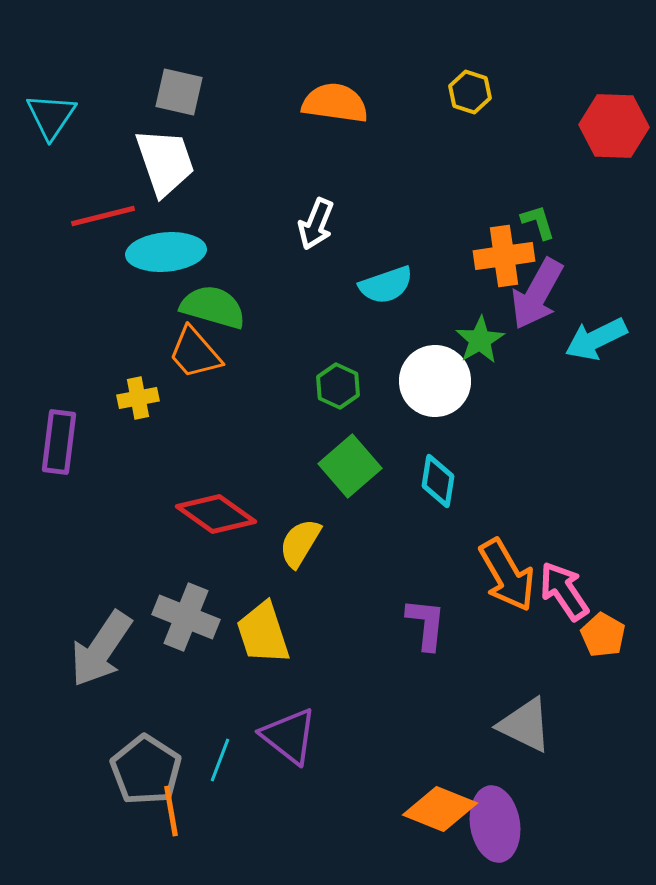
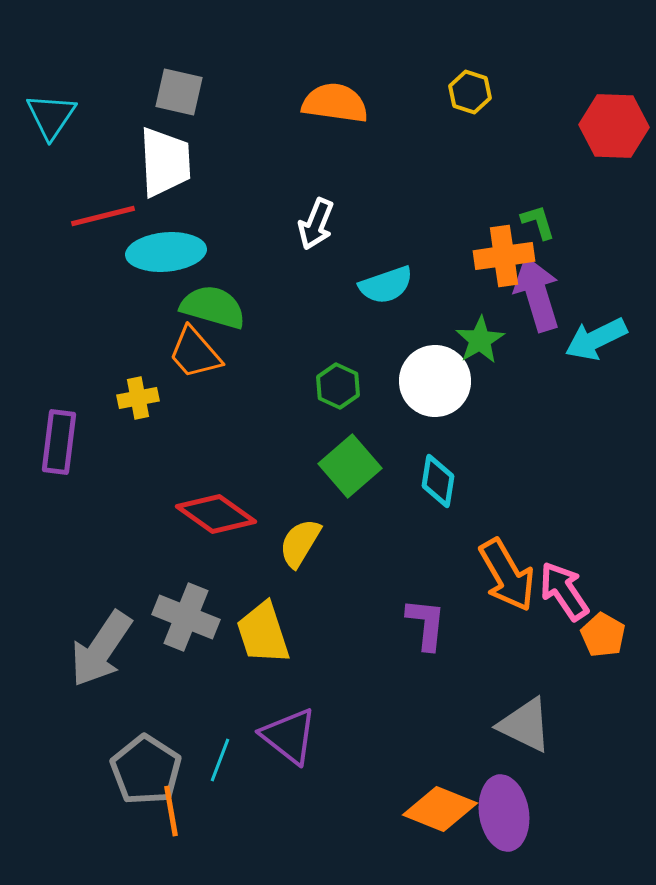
white trapezoid: rotated 16 degrees clockwise
purple arrow: rotated 134 degrees clockwise
purple ellipse: moved 9 px right, 11 px up
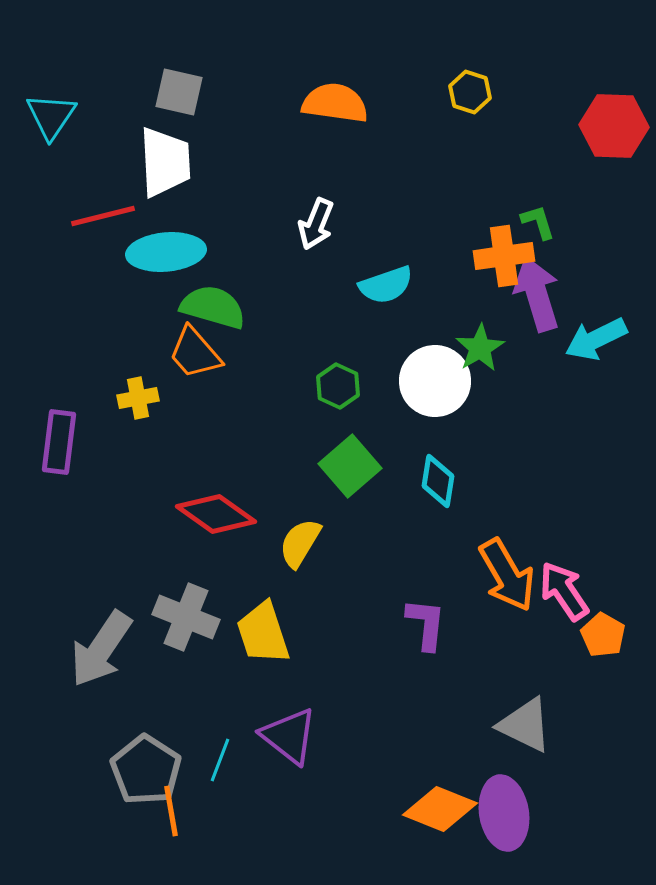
green star: moved 8 px down
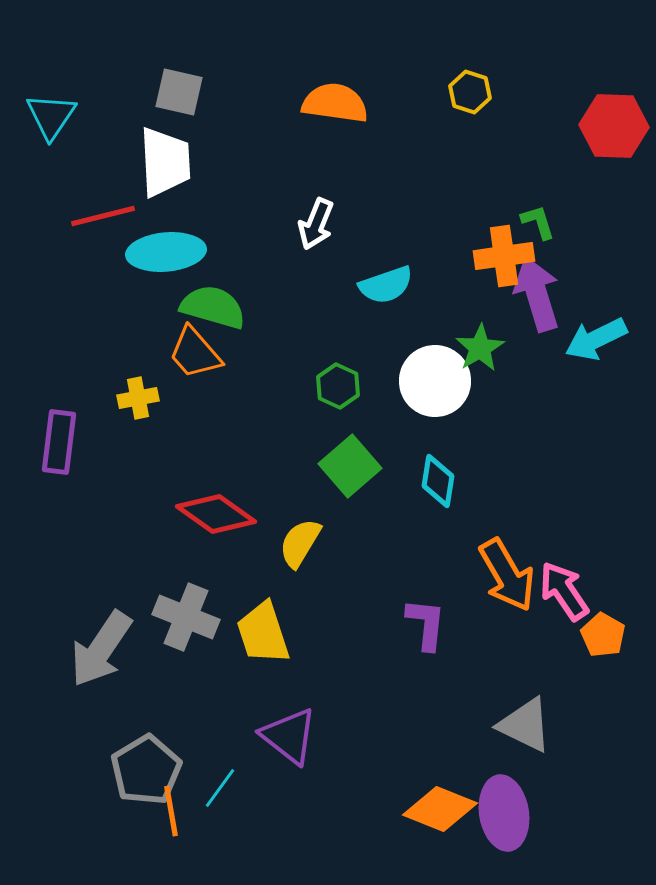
cyan line: moved 28 px down; rotated 15 degrees clockwise
gray pentagon: rotated 8 degrees clockwise
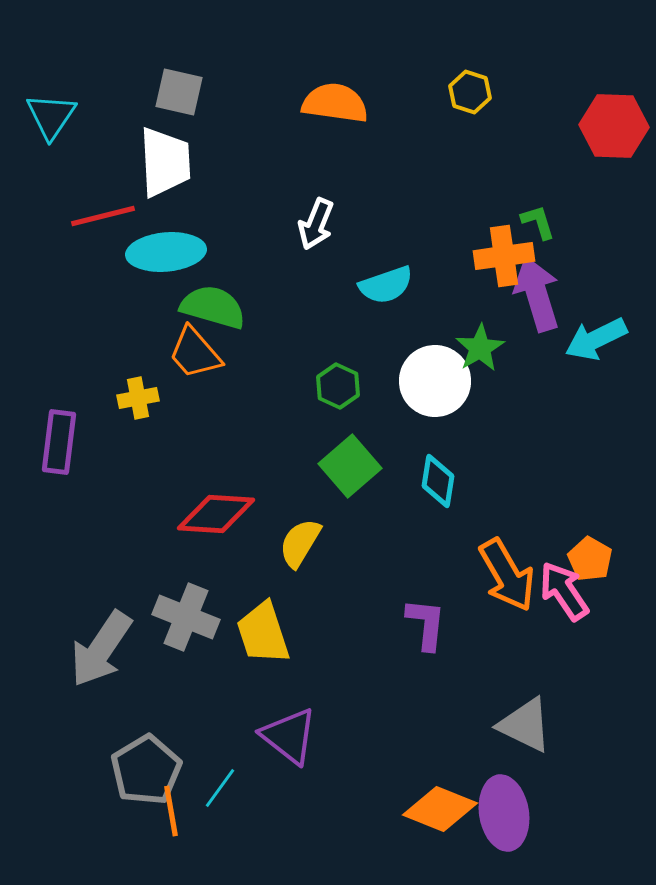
red diamond: rotated 32 degrees counterclockwise
orange pentagon: moved 13 px left, 76 px up
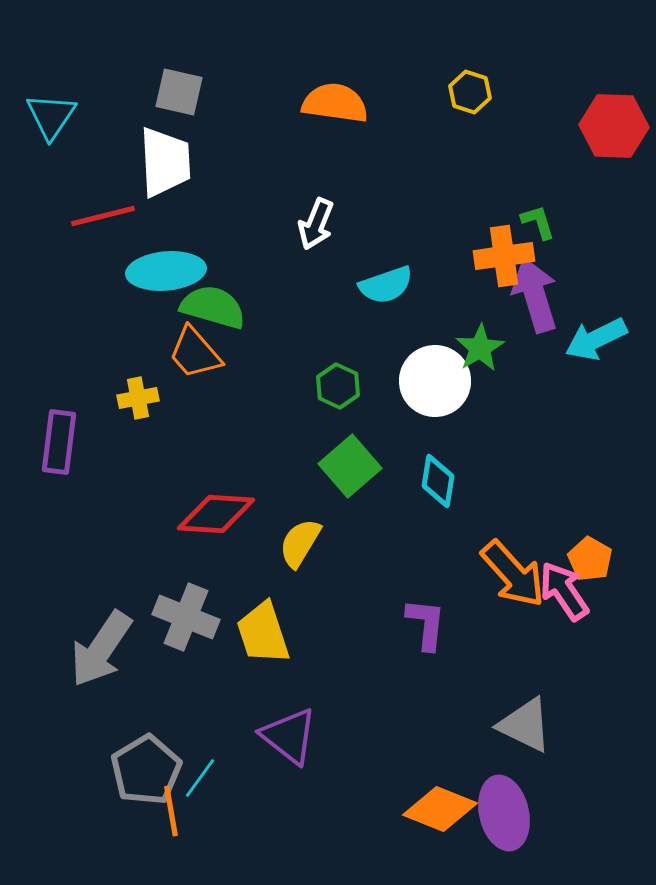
cyan ellipse: moved 19 px down
purple arrow: moved 2 px left, 1 px down
orange arrow: moved 6 px right, 1 px up; rotated 12 degrees counterclockwise
cyan line: moved 20 px left, 10 px up
purple ellipse: rotated 4 degrees counterclockwise
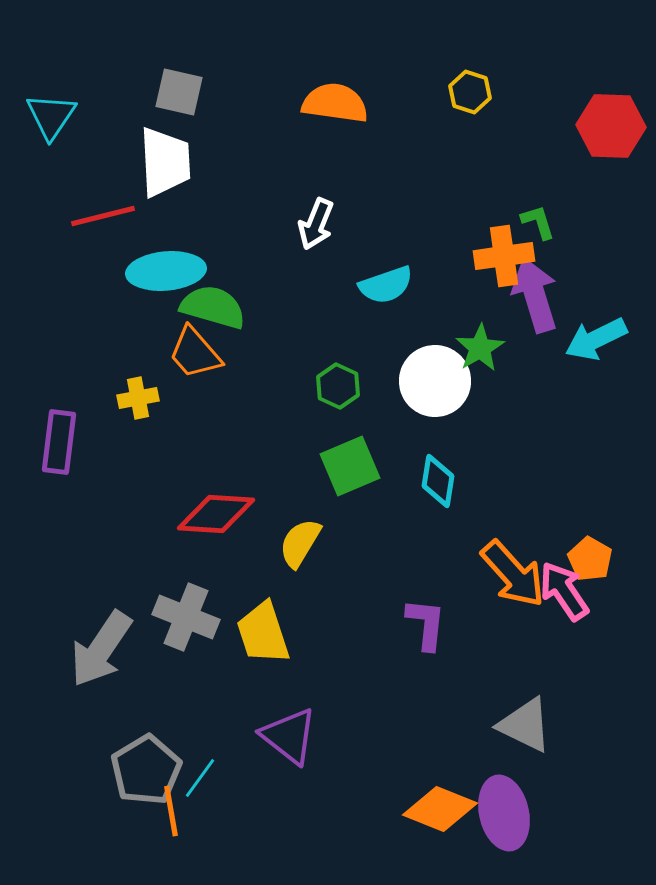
red hexagon: moved 3 px left
green square: rotated 18 degrees clockwise
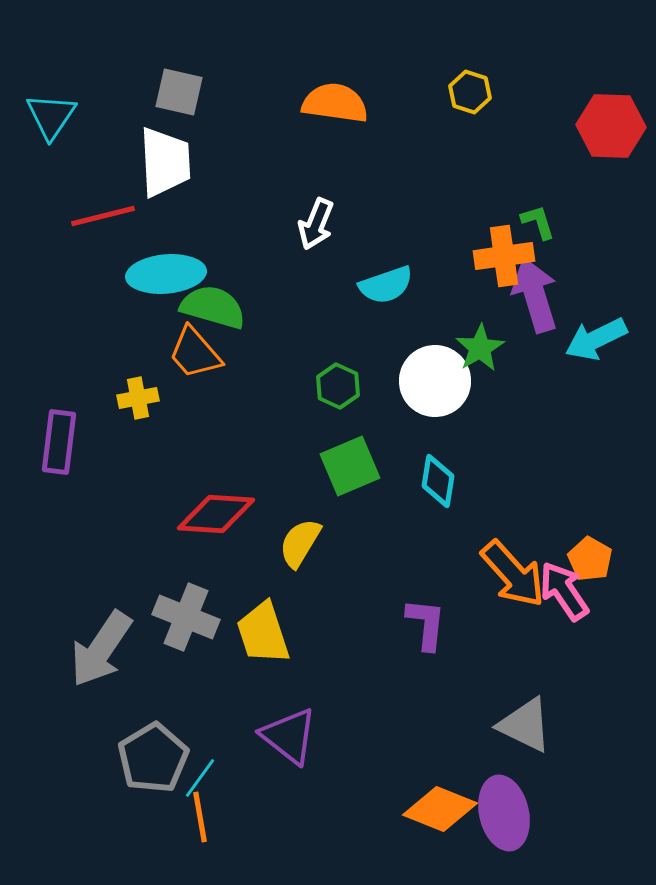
cyan ellipse: moved 3 px down
gray pentagon: moved 7 px right, 12 px up
orange line: moved 29 px right, 6 px down
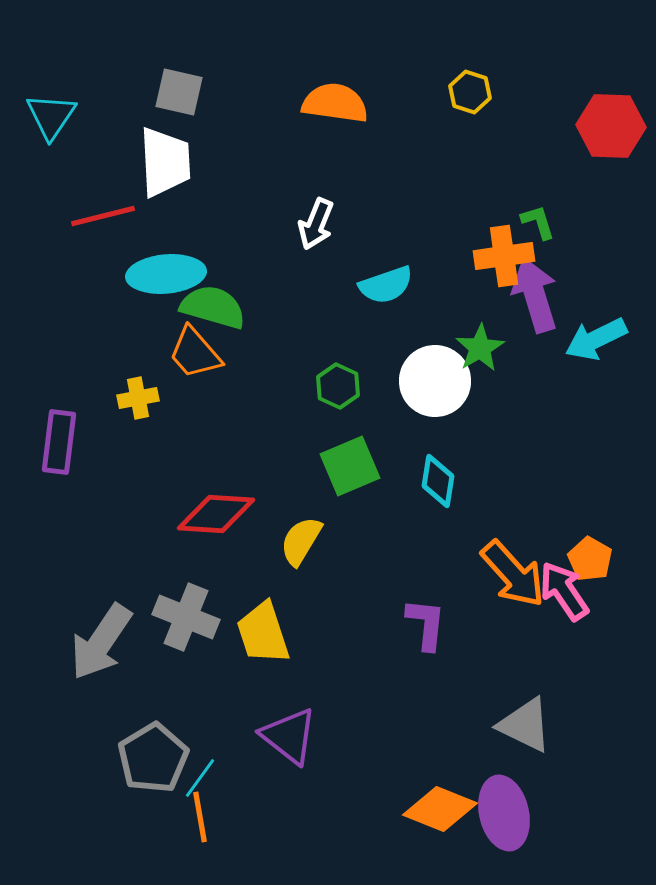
yellow semicircle: moved 1 px right, 2 px up
gray arrow: moved 7 px up
